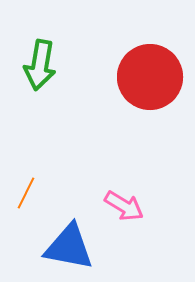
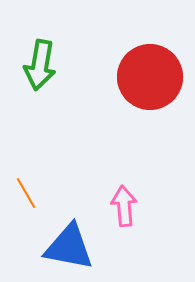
orange line: rotated 56 degrees counterclockwise
pink arrow: rotated 126 degrees counterclockwise
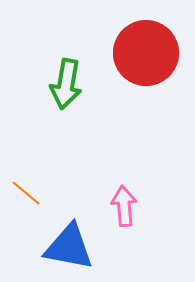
green arrow: moved 26 px right, 19 px down
red circle: moved 4 px left, 24 px up
orange line: rotated 20 degrees counterclockwise
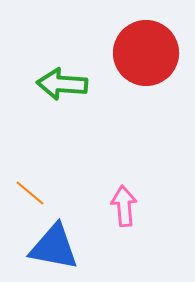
green arrow: moved 4 px left; rotated 84 degrees clockwise
orange line: moved 4 px right
blue triangle: moved 15 px left
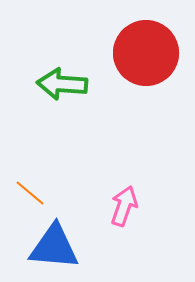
pink arrow: rotated 24 degrees clockwise
blue triangle: rotated 6 degrees counterclockwise
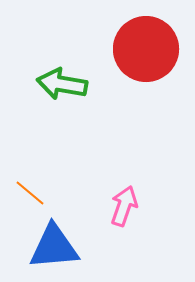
red circle: moved 4 px up
green arrow: rotated 6 degrees clockwise
blue triangle: rotated 10 degrees counterclockwise
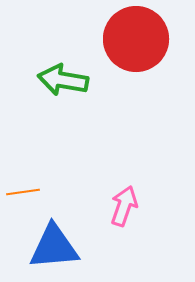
red circle: moved 10 px left, 10 px up
green arrow: moved 1 px right, 4 px up
orange line: moved 7 px left, 1 px up; rotated 48 degrees counterclockwise
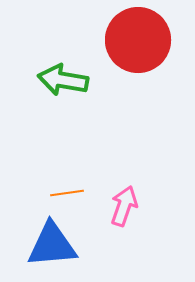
red circle: moved 2 px right, 1 px down
orange line: moved 44 px right, 1 px down
blue triangle: moved 2 px left, 2 px up
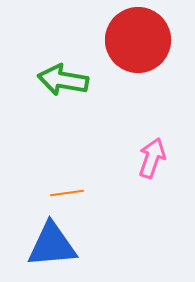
pink arrow: moved 28 px right, 48 px up
